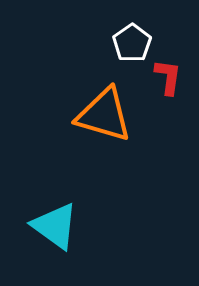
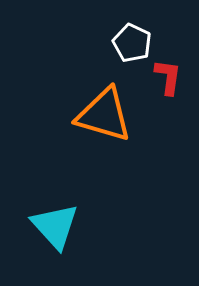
white pentagon: rotated 12 degrees counterclockwise
cyan triangle: rotated 12 degrees clockwise
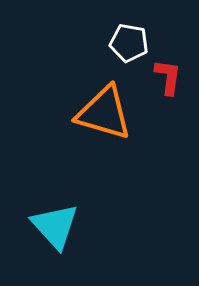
white pentagon: moved 3 px left; rotated 15 degrees counterclockwise
orange triangle: moved 2 px up
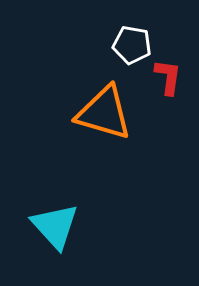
white pentagon: moved 3 px right, 2 px down
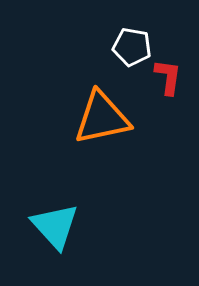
white pentagon: moved 2 px down
orange triangle: moved 2 px left, 5 px down; rotated 28 degrees counterclockwise
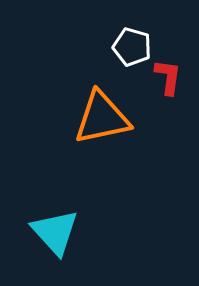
white pentagon: rotated 6 degrees clockwise
cyan triangle: moved 6 px down
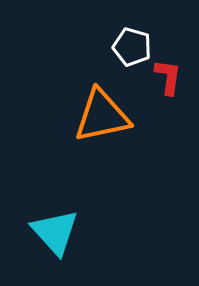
orange triangle: moved 2 px up
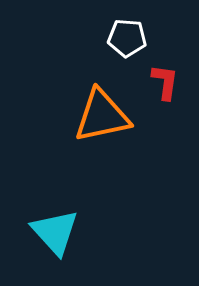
white pentagon: moved 5 px left, 9 px up; rotated 12 degrees counterclockwise
red L-shape: moved 3 px left, 5 px down
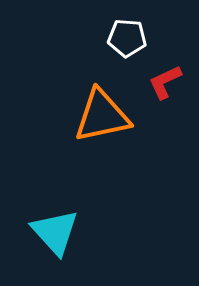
red L-shape: rotated 123 degrees counterclockwise
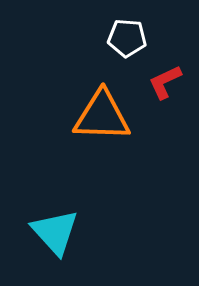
orange triangle: rotated 14 degrees clockwise
